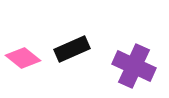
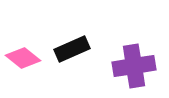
purple cross: rotated 33 degrees counterclockwise
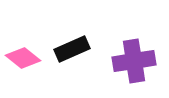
purple cross: moved 5 px up
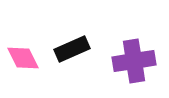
pink diamond: rotated 24 degrees clockwise
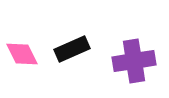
pink diamond: moved 1 px left, 4 px up
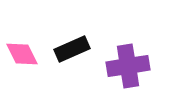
purple cross: moved 6 px left, 5 px down
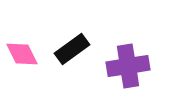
black rectangle: rotated 12 degrees counterclockwise
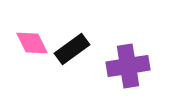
pink diamond: moved 10 px right, 11 px up
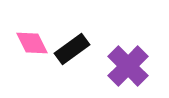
purple cross: rotated 36 degrees counterclockwise
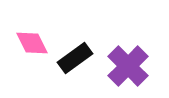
black rectangle: moved 3 px right, 9 px down
